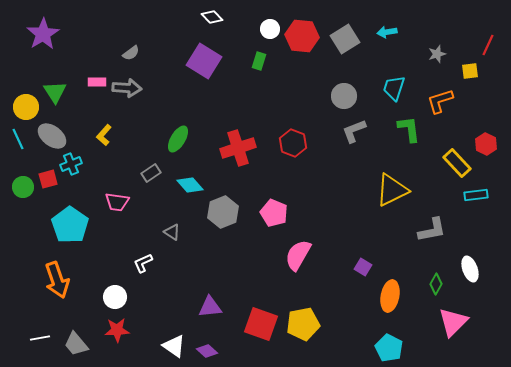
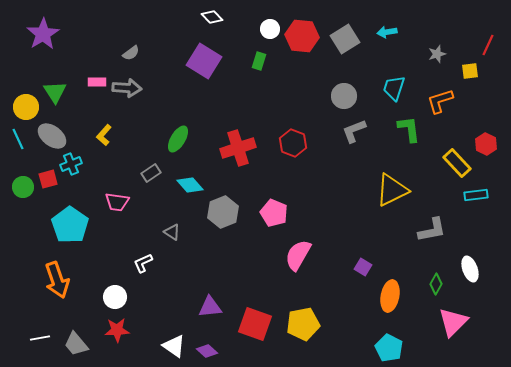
red square at (261, 324): moved 6 px left
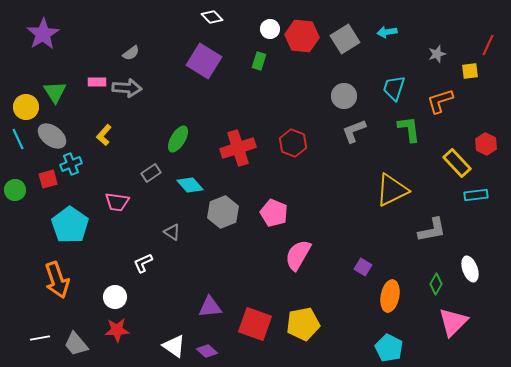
green circle at (23, 187): moved 8 px left, 3 px down
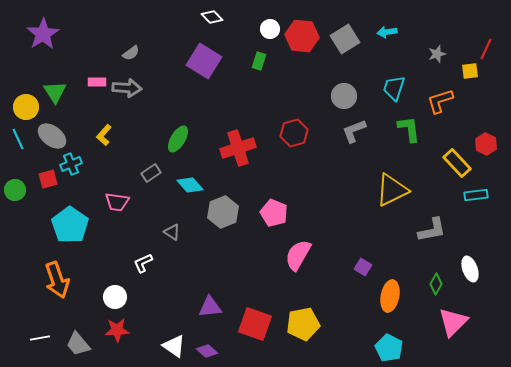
red line at (488, 45): moved 2 px left, 4 px down
red hexagon at (293, 143): moved 1 px right, 10 px up; rotated 24 degrees clockwise
gray trapezoid at (76, 344): moved 2 px right
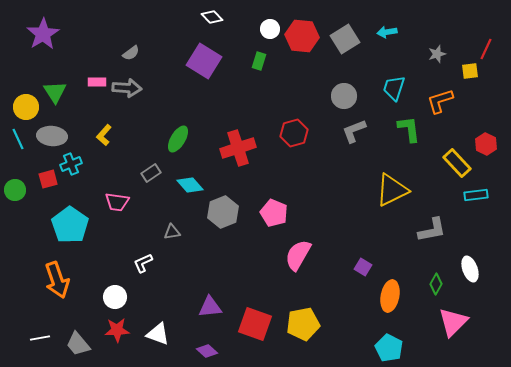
gray ellipse at (52, 136): rotated 32 degrees counterclockwise
gray triangle at (172, 232): rotated 42 degrees counterclockwise
white triangle at (174, 346): moved 16 px left, 12 px up; rotated 15 degrees counterclockwise
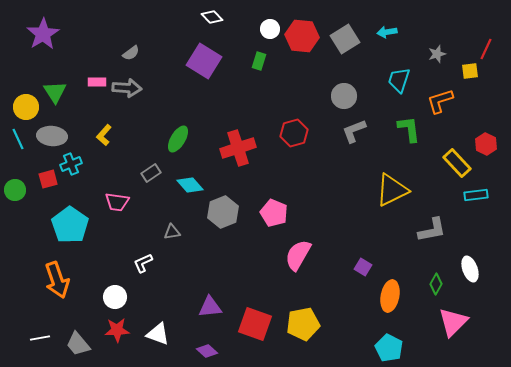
cyan trapezoid at (394, 88): moved 5 px right, 8 px up
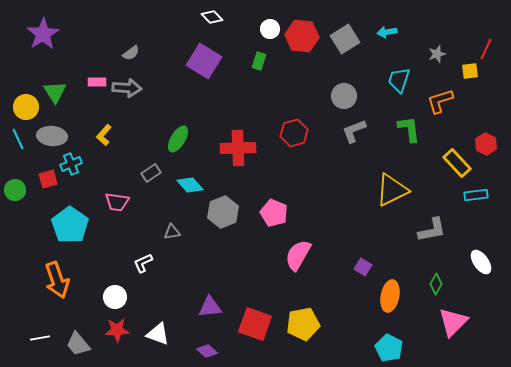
red cross at (238, 148): rotated 16 degrees clockwise
white ellipse at (470, 269): moved 11 px right, 7 px up; rotated 15 degrees counterclockwise
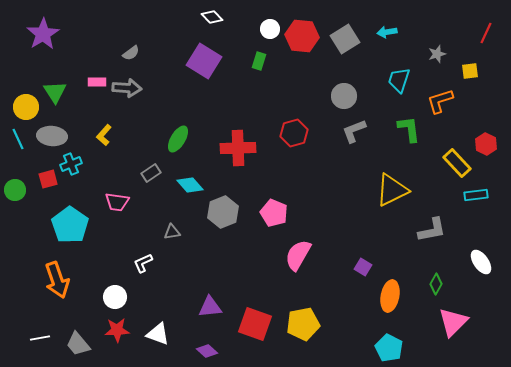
red line at (486, 49): moved 16 px up
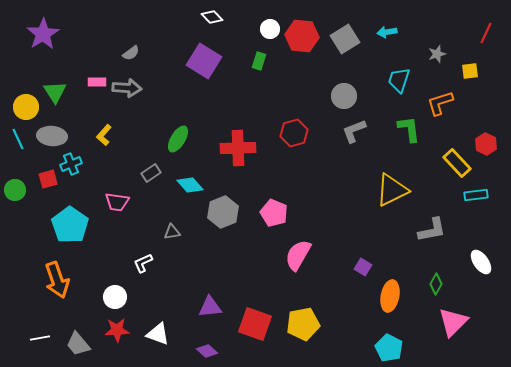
orange L-shape at (440, 101): moved 2 px down
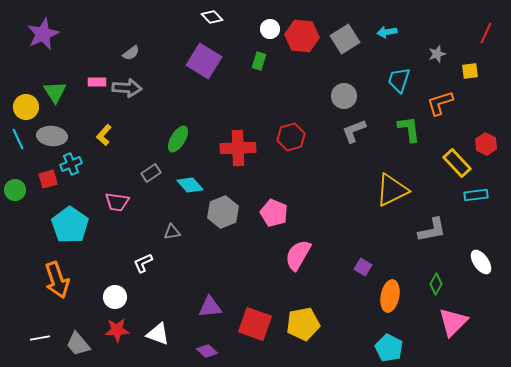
purple star at (43, 34): rotated 8 degrees clockwise
red hexagon at (294, 133): moved 3 px left, 4 px down
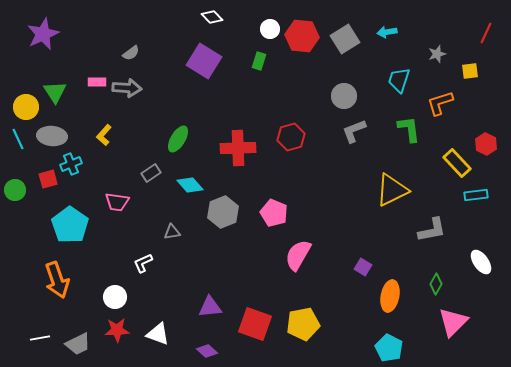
gray trapezoid at (78, 344): rotated 76 degrees counterclockwise
